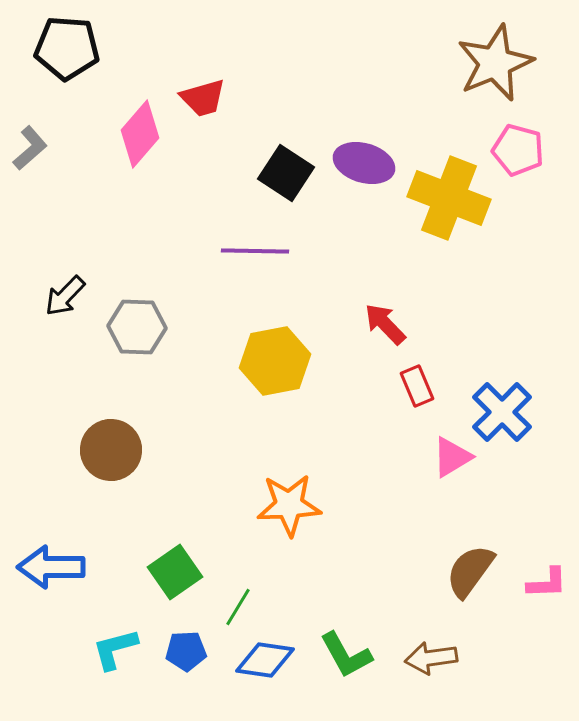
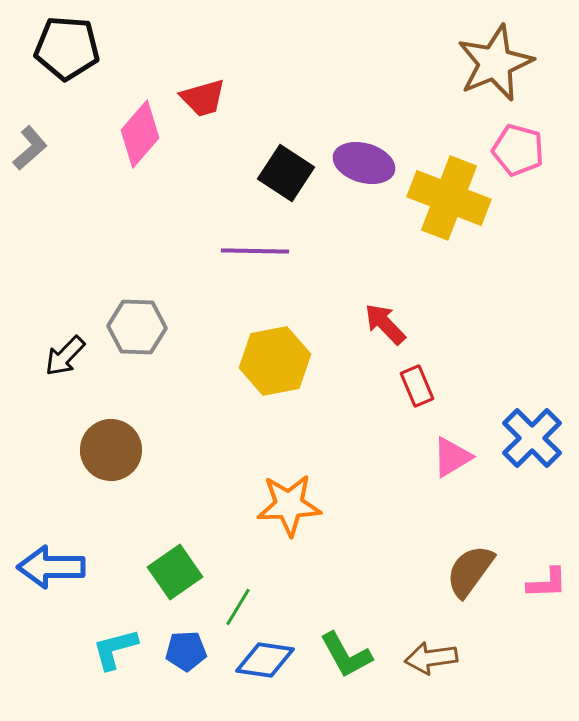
black arrow: moved 60 px down
blue cross: moved 30 px right, 26 px down
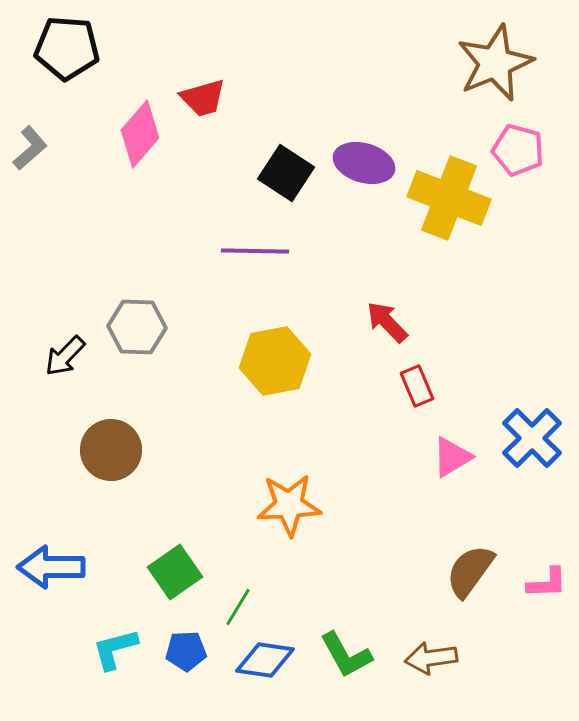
red arrow: moved 2 px right, 2 px up
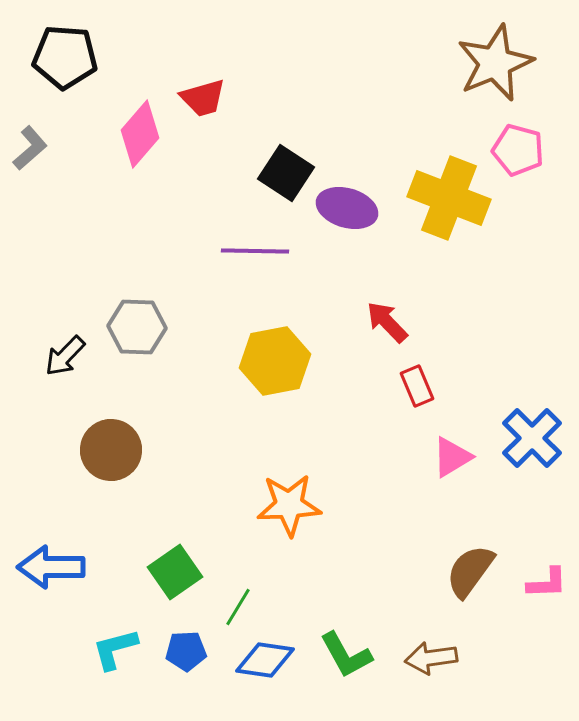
black pentagon: moved 2 px left, 9 px down
purple ellipse: moved 17 px left, 45 px down
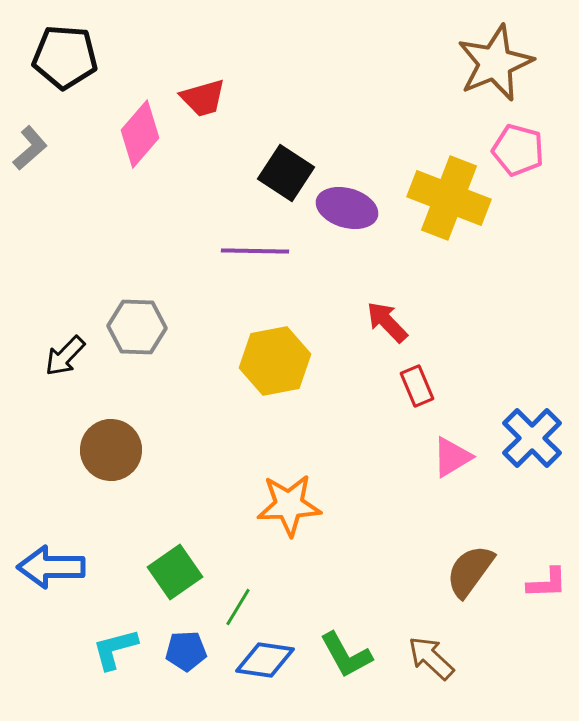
brown arrow: rotated 51 degrees clockwise
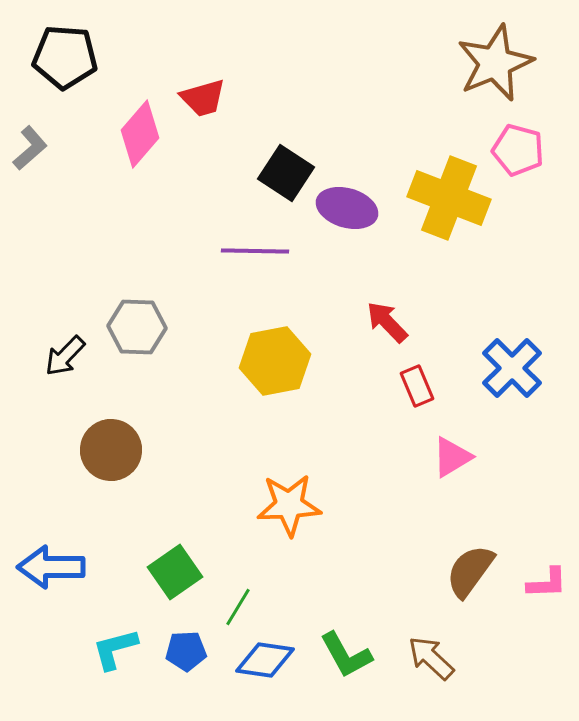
blue cross: moved 20 px left, 70 px up
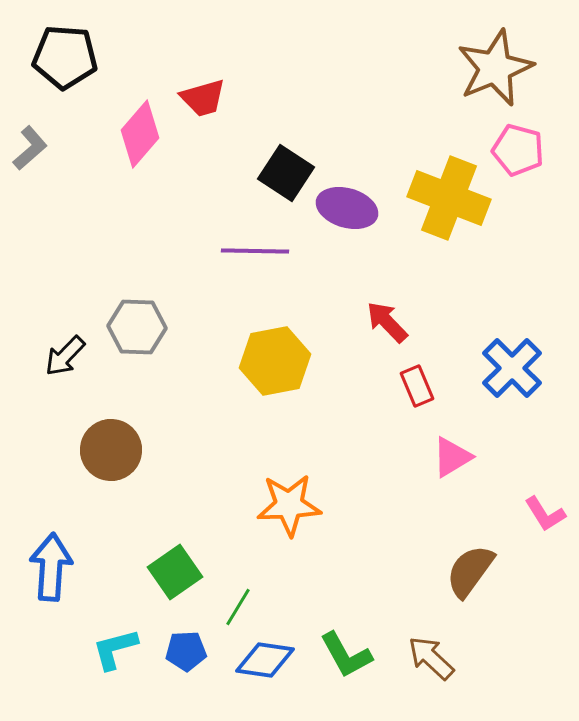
brown star: moved 5 px down
blue arrow: rotated 94 degrees clockwise
pink L-shape: moved 2 px left, 69 px up; rotated 60 degrees clockwise
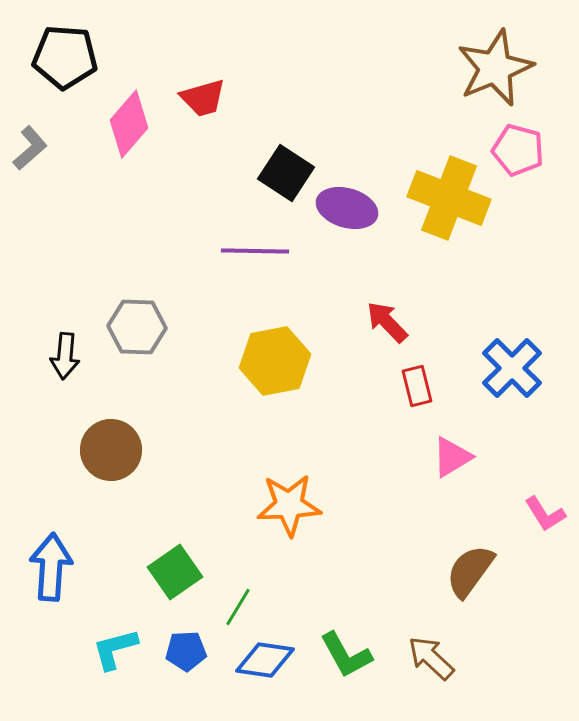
pink diamond: moved 11 px left, 10 px up
black arrow: rotated 39 degrees counterclockwise
red rectangle: rotated 9 degrees clockwise
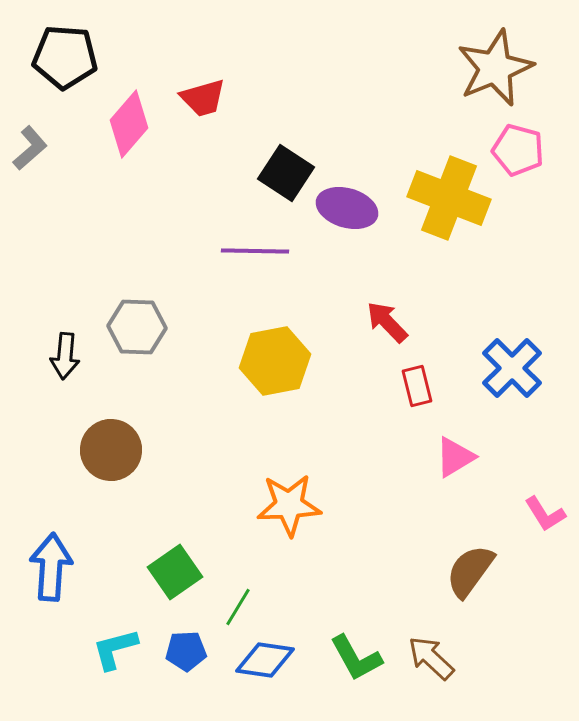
pink triangle: moved 3 px right
green L-shape: moved 10 px right, 3 px down
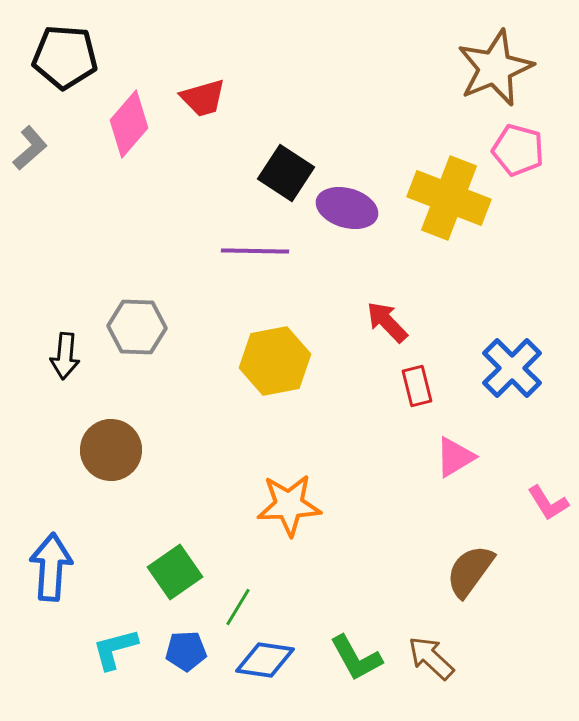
pink L-shape: moved 3 px right, 11 px up
